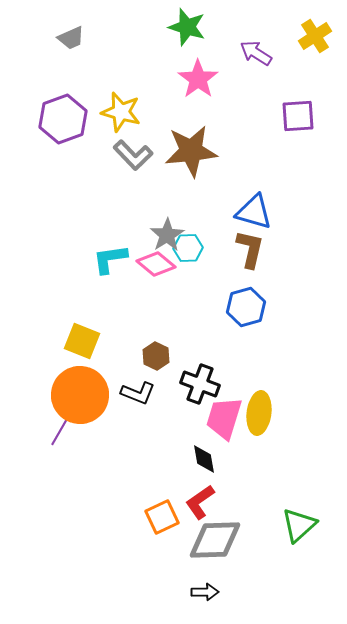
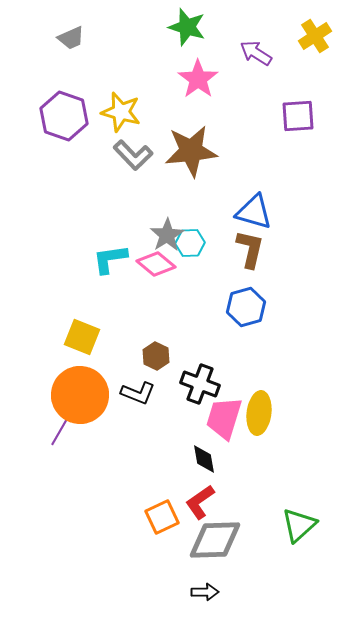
purple hexagon: moved 1 px right, 3 px up; rotated 21 degrees counterclockwise
cyan hexagon: moved 2 px right, 5 px up
yellow square: moved 4 px up
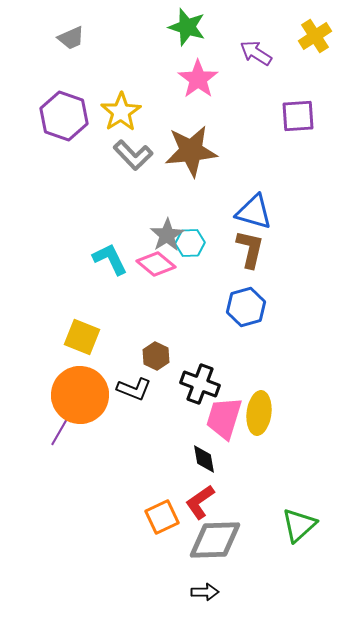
yellow star: rotated 24 degrees clockwise
cyan L-shape: rotated 72 degrees clockwise
black L-shape: moved 4 px left, 4 px up
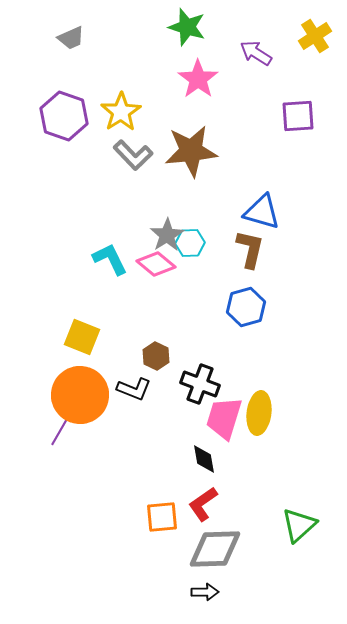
blue triangle: moved 8 px right
red L-shape: moved 3 px right, 2 px down
orange square: rotated 20 degrees clockwise
gray diamond: moved 9 px down
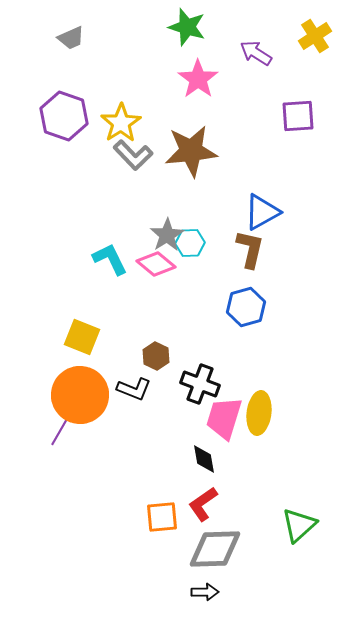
yellow star: moved 11 px down
blue triangle: rotated 45 degrees counterclockwise
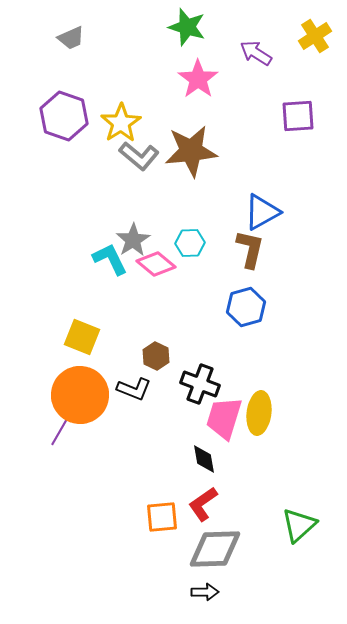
gray L-shape: moved 6 px right, 1 px down; rotated 6 degrees counterclockwise
gray star: moved 34 px left, 5 px down
